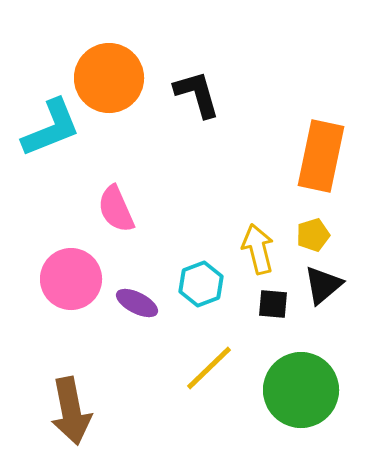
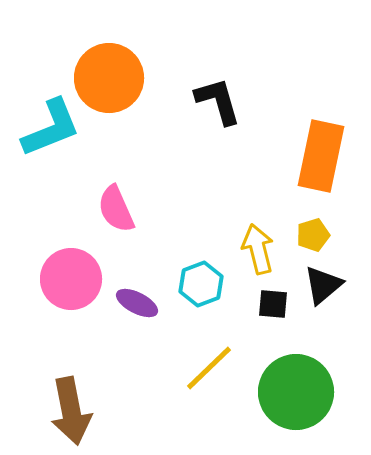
black L-shape: moved 21 px right, 7 px down
green circle: moved 5 px left, 2 px down
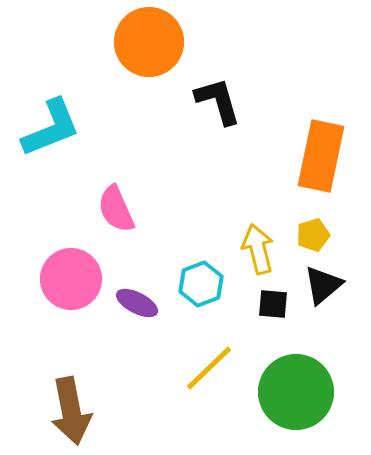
orange circle: moved 40 px right, 36 px up
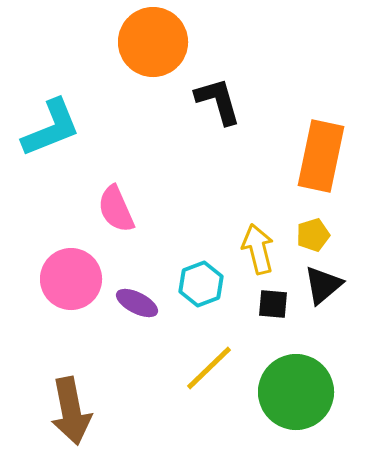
orange circle: moved 4 px right
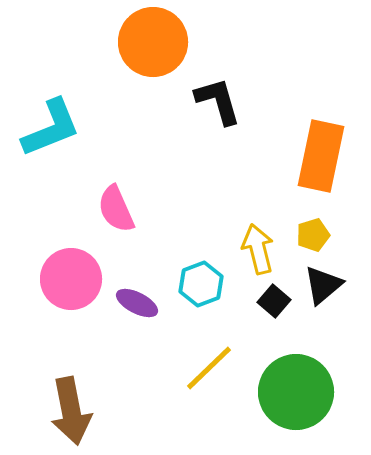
black square: moved 1 px right, 3 px up; rotated 36 degrees clockwise
